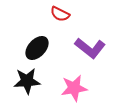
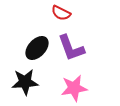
red semicircle: moved 1 px right, 1 px up
purple L-shape: moved 19 px left; rotated 32 degrees clockwise
black star: moved 2 px left, 1 px down
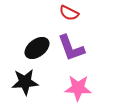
red semicircle: moved 8 px right
black ellipse: rotated 10 degrees clockwise
pink star: moved 4 px right; rotated 12 degrees clockwise
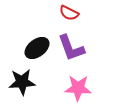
black star: moved 3 px left
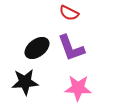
black star: moved 3 px right
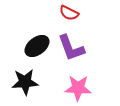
black ellipse: moved 2 px up
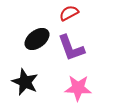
red semicircle: rotated 126 degrees clockwise
black ellipse: moved 7 px up
black star: rotated 28 degrees clockwise
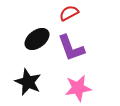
black star: moved 3 px right
pink star: rotated 12 degrees counterclockwise
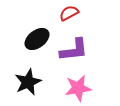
purple L-shape: moved 3 px right, 2 px down; rotated 76 degrees counterclockwise
black star: rotated 24 degrees clockwise
